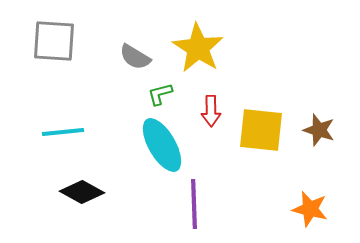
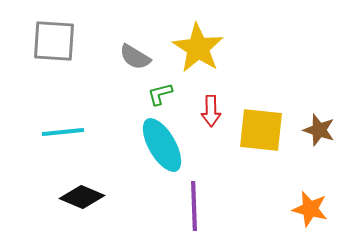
black diamond: moved 5 px down; rotated 6 degrees counterclockwise
purple line: moved 2 px down
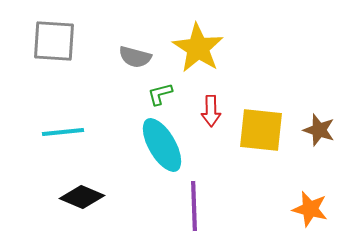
gray semicircle: rotated 16 degrees counterclockwise
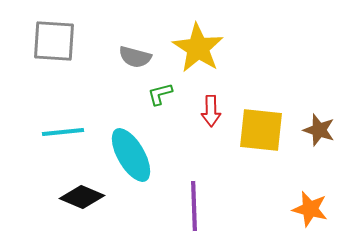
cyan ellipse: moved 31 px left, 10 px down
